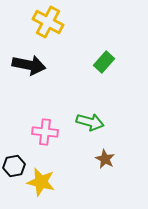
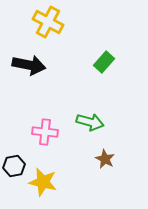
yellow star: moved 2 px right
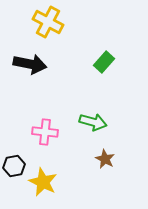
black arrow: moved 1 px right, 1 px up
green arrow: moved 3 px right
yellow star: rotated 12 degrees clockwise
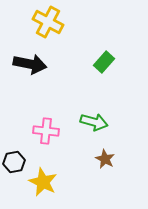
green arrow: moved 1 px right
pink cross: moved 1 px right, 1 px up
black hexagon: moved 4 px up
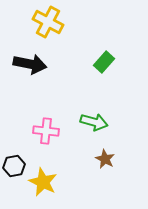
black hexagon: moved 4 px down
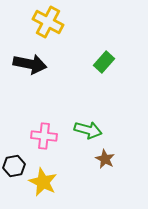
green arrow: moved 6 px left, 8 px down
pink cross: moved 2 px left, 5 px down
